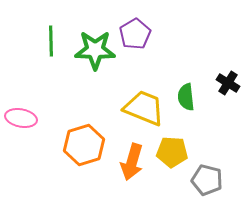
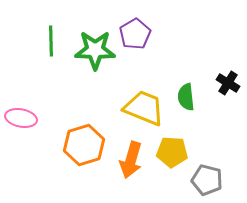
orange arrow: moved 1 px left, 2 px up
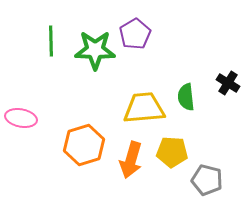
yellow trapezoid: rotated 27 degrees counterclockwise
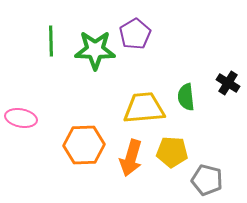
orange hexagon: rotated 15 degrees clockwise
orange arrow: moved 2 px up
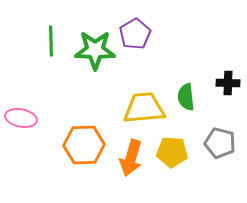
black cross: rotated 30 degrees counterclockwise
gray pentagon: moved 13 px right, 37 px up
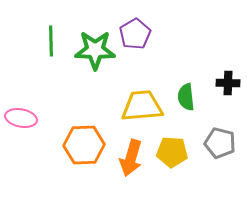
yellow trapezoid: moved 2 px left, 2 px up
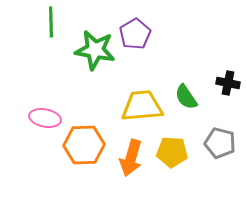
green line: moved 19 px up
green star: rotated 9 degrees clockwise
black cross: rotated 10 degrees clockwise
green semicircle: rotated 28 degrees counterclockwise
pink ellipse: moved 24 px right
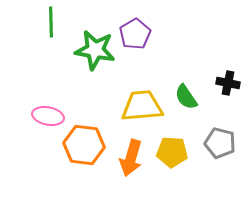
pink ellipse: moved 3 px right, 2 px up
orange hexagon: rotated 9 degrees clockwise
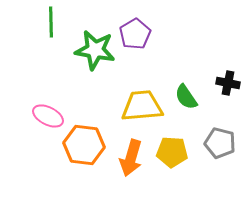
pink ellipse: rotated 16 degrees clockwise
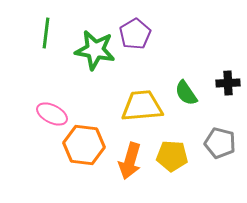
green line: moved 5 px left, 11 px down; rotated 8 degrees clockwise
black cross: rotated 15 degrees counterclockwise
green semicircle: moved 4 px up
pink ellipse: moved 4 px right, 2 px up
yellow pentagon: moved 4 px down
orange arrow: moved 1 px left, 3 px down
